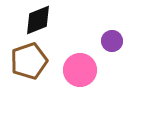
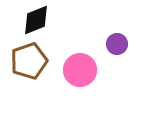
black diamond: moved 2 px left
purple circle: moved 5 px right, 3 px down
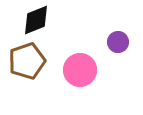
purple circle: moved 1 px right, 2 px up
brown pentagon: moved 2 px left
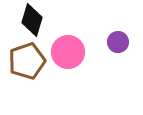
black diamond: moved 4 px left; rotated 52 degrees counterclockwise
pink circle: moved 12 px left, 18 px up
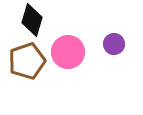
purple circle: moved 4 px left, 2 px down
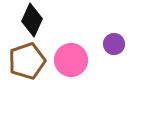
black diamond: rotated 8 degrees clockwise
pink circle: moved 3 px right, 8 px down
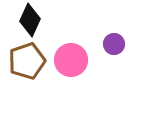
black diamond: moved 2 px left
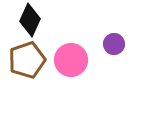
brown pentagon: moved 1 px up
